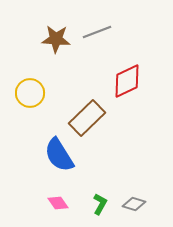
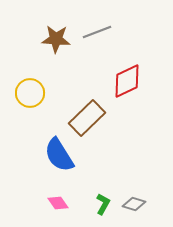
green L-shape: moved 3 px right
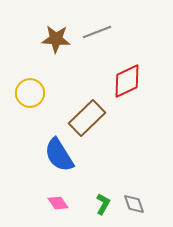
gray diamond: rotated 55 degrees clockwise
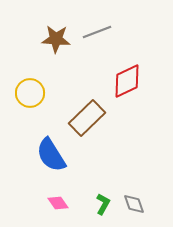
blue semicircle: moved 8 px left
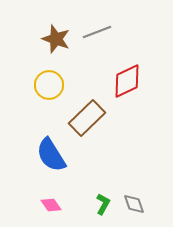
brown star: rotated 16 degrees clockwise
yellow circle: moved 19 px right, 8 px up
pink diamond: moved 7 px left, 2 px down
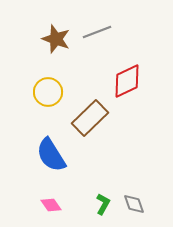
yellow circle: moved 1 px left, 7 px down
brown rectangle: moved 3 px right
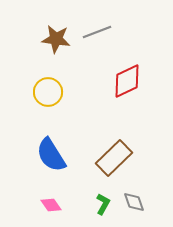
brown star: rotated 12 degrees counterclockwise
brown rectangle: moved 24 px right, 40 px down
gray diamond: moved 2 px up
